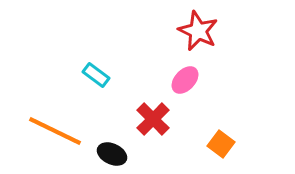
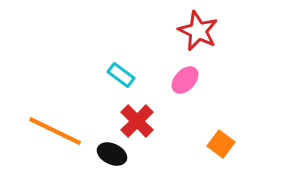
cyan rectangle: moved 25 px right
red cross: moved 16 px left, 2 px down
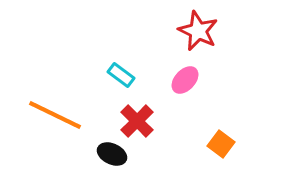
orange line: moved 16 px up
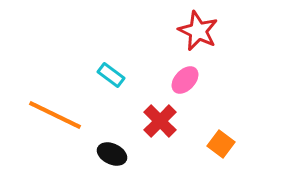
cyan rectangle: moved 10 px left
red cross: moved 23 px right
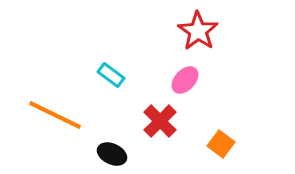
red star: rotated 9 degrees clockwise
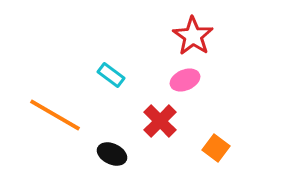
red star: moved 5 px left, 5 px down
pink ellipse: rotated 24 degrees clockwise
orange line: rotated 4 degrees clockwise
orange square: moved 5 px left, 4 px down
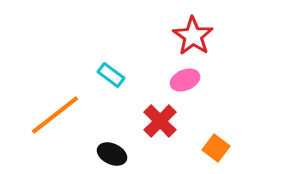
orange line: rotated 68 degrees counterclockwise
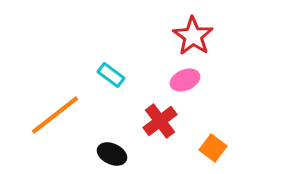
red cross: rotated 8 degrees clockwise
orange square: moved 3 px left
